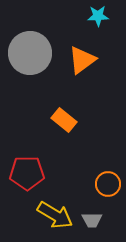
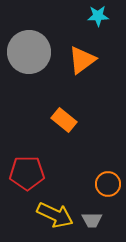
gray circle: moved 1 px left, 1 px up
yellow arrow: rotated 6 degrees counterclockwise
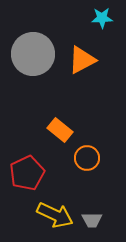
cyan star: moved 4 px right, 2 px down
gray circle: moved 4 px right, 2 px down
orange triangle: rotated 8 degrees clockwise
orange rectangle: moved 4 px left, 10 px down
red pentagon: rotated 24 degrees counterclockwise
orange circle: moved 21 px left, 26 px up
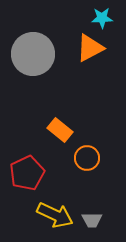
orange triangle: moved 8 px right, 12 px up
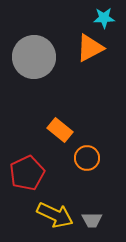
cyan star: moved 2 px right
gray circle: moved 1 px right, 3 px down
